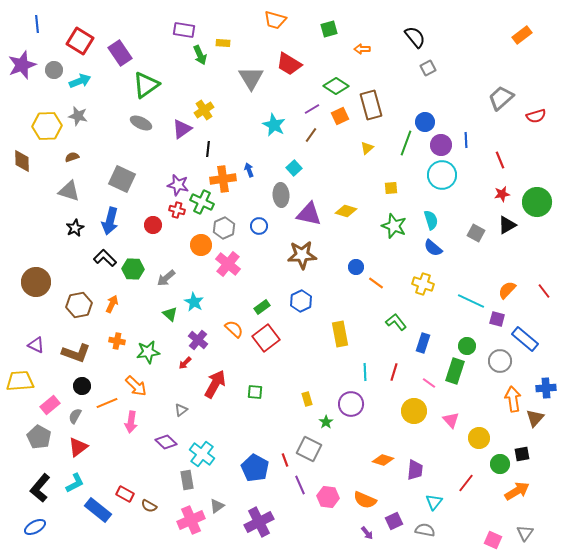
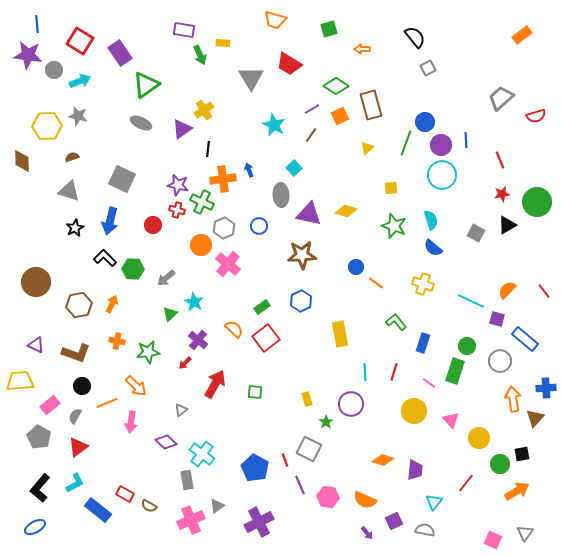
purple star at (22, 65): moved 6 px right, 10 px up; rotated 28 degrees clockwise
green triangle at (170, 314): rotated 35 degrees clockwise
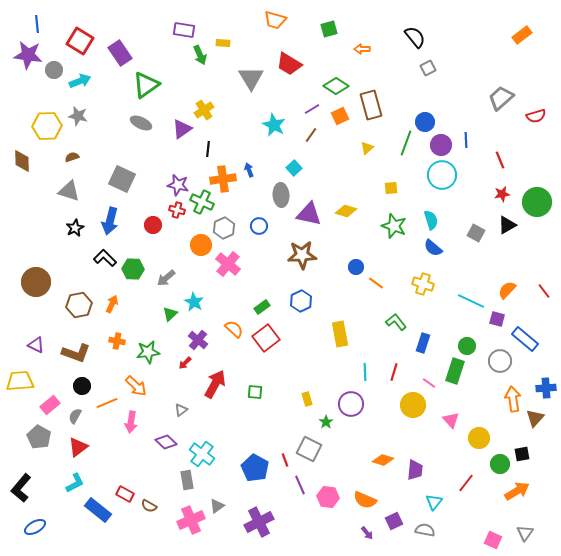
yellow circle at (414, 411): moved 1 px left, 6 px up
black L-shape at (40, 488): moved 19 px left
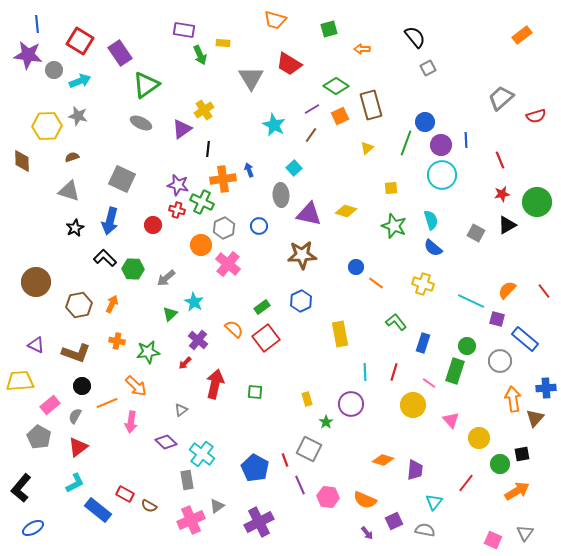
red arrow at (215, 384): rotated 16 degrees counterclockwise
blue ellipse at (35, 527): moved 2 px left, 1 px down
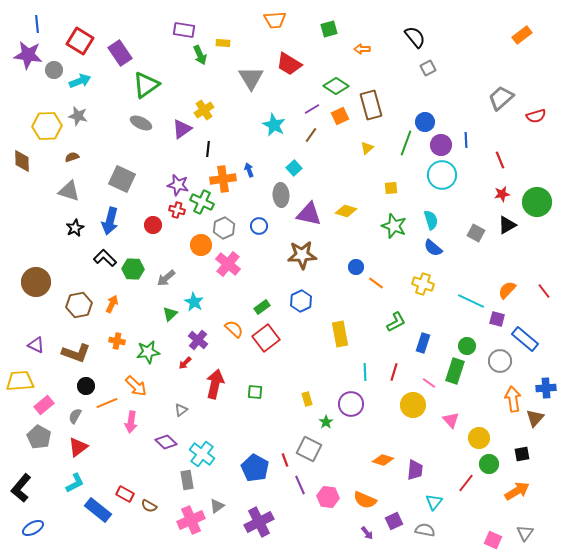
orange trapezoid at (275, 20): rotated 20 degrees counterclockwise
green L-shape at (396, 322): rotated 100 degrees clockwise
black circle at (82, 386): moved 4 px right
pink rectangle at (50, 405): moved 6 px left
green circle at (500, 464): moved 11 px left
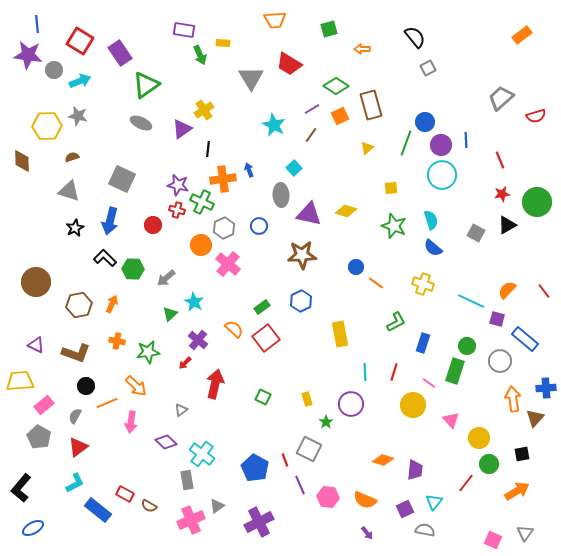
green square at (255, 392): moved 8 px right, 5 px down; rotated 21 degrees clockwise
purple square at (394, 521): moved 11 px right, 12 px up
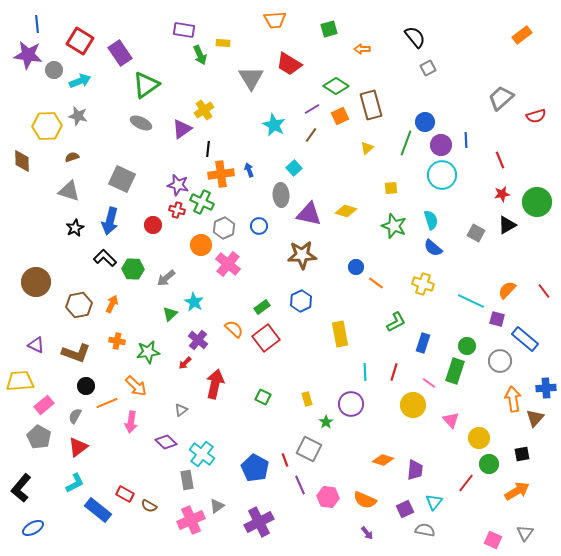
orange cross at (223, 179): moved 2 px left, 5 px up
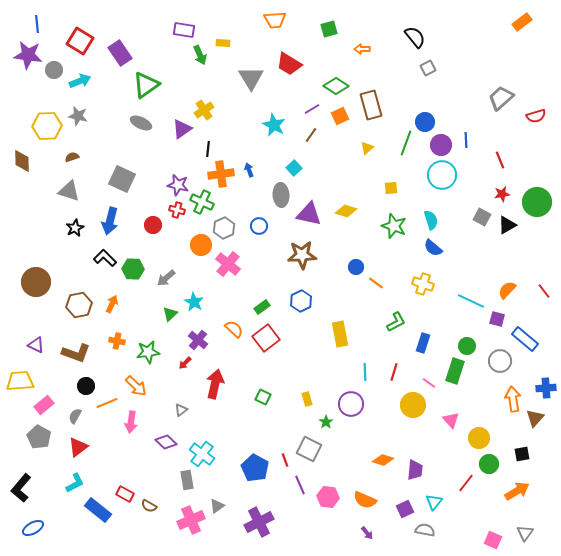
orange rectangle at (522, 35): moved 13 px up
gray square at (476, 233): moved 6 px right, 16 px up
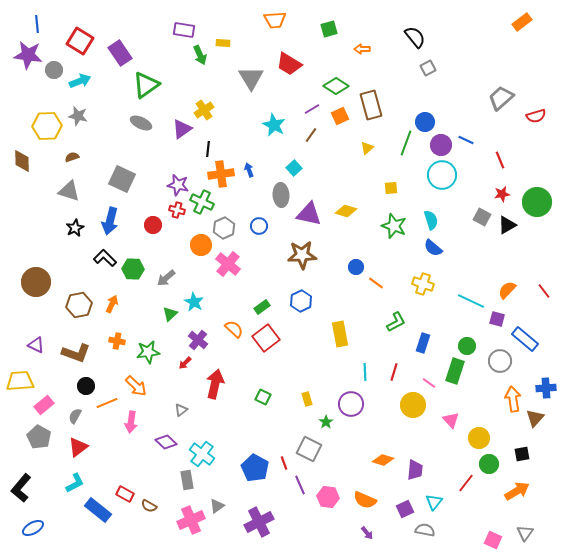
blue line at (466, 140): rotated 63 degrees counterclockwise
red line at (285, 460): moved 1 px left, 3 px down
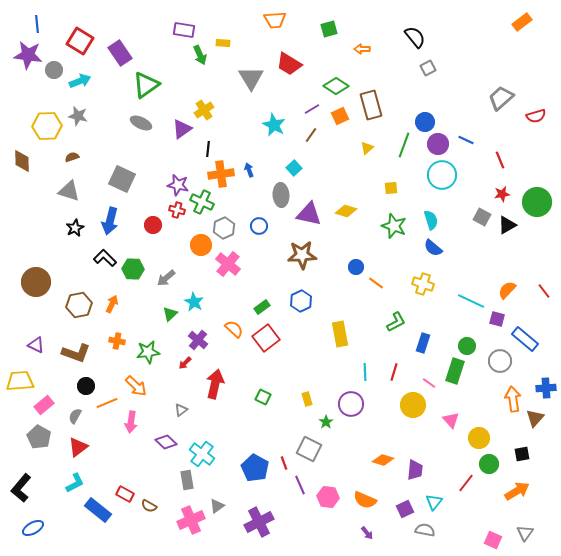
green line at (406, 143): moved 2 px left, 2 px down
purple circle at (441, 145): moved 3 px left, 1 px up
